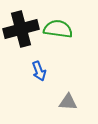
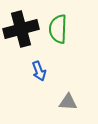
green semicircle: rotated 96 degrees counterclockwise
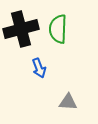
blue arrow: moved 3 px up
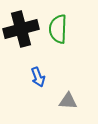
blue arrow: moved 1 px left, 9 px down
gray triangle: moved 1 px up
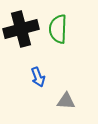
gray triangle: moved 2 px left
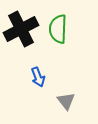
black cross: rotated 12 degrees counterclockwise
gray triangle: rotated 48 degrees clockwise
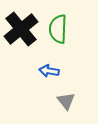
black cross: rotated 12 degrees counterclockwise
blue arrow: moved 11 px right, 6 px up; rotated 120 degrees clockwise
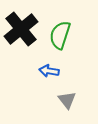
green semicircle: moved 2 px right, 6 px down; rotated 16 degrees clockwise
gray triangle: moved 1 px right, 1 px up
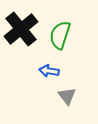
gray triangle: moved 4 px up
